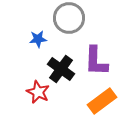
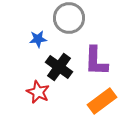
black cross: moved 2 px left, 2 px up
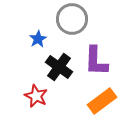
gray circle: moved 3 px right, 1 px down
blue star: rotated 24 degrees counterclockwise
red star: moved 2 px left, 4 px down
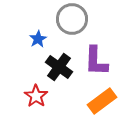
red star: rotated 10 degrees clockwise
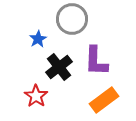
black cross: rotated 16 degrees clockwise
orange rectangle: moved 2 px right, 1 px up
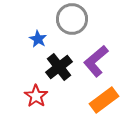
blue star: rotated 12 degrees counterclockwise
purple L-shape: rotated 48 degrees clockwise
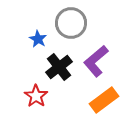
gray circle: moved 1 px left, 4 px down
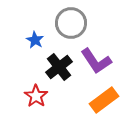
blue star: moved 3 px left, 1 px down
purple L-shape: rotated 84 degrees counterclockwise
